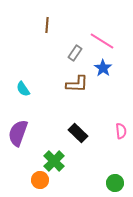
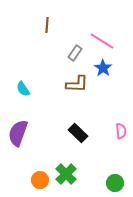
green cross: moved 12 px right, 13 px down
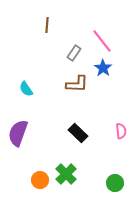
pink line: rotated 20 degrees clockwise
gray rectangle: moved 1 px left
cyan semicircle: moved 3 px right
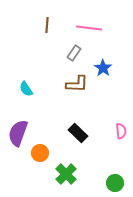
pink line: moved 13 px left, 13 px up; rotated 45 degrees counterclockwise
orange circle: moved 27 px up
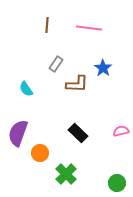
gray rectangle: moved 18 px left, 11 px down
pink semicircle: rotated 98 degrees counterclockwise
green circle: moved 2 px right
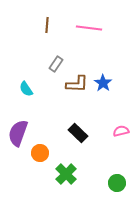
blue star: moved 15 px down
